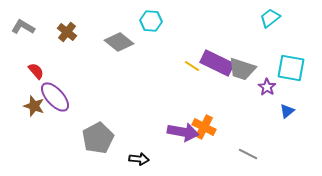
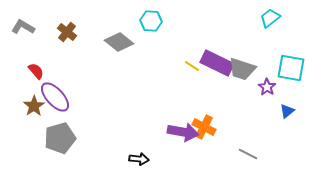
brown star: rotated 20 degrees clockwise
gray pentagon: moved 38 px left; rotated 12 degrees clockwise
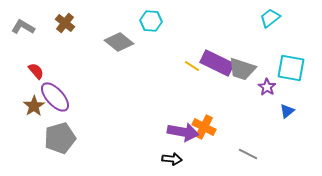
brown cross: moved 2 px left, 9 px up
black arrow: moved 33 px right
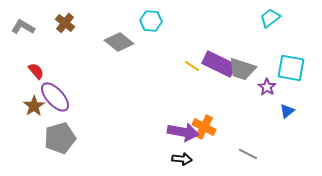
purple rectangle: moved 2 px right, 1 px down
black arrow: moved 10 px right
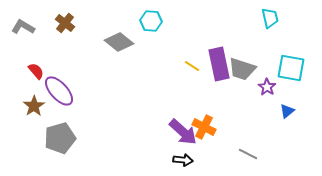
cyan trapezoid: rotated 115 degrees clockwise
purple rectangle: rotated 52 degrees clockwise
purple ellipse: moved 4 px right, 6 px up
purple arrow: rotated 32 degrees clockwise
black arrow: moved 1 px right, 1 px down
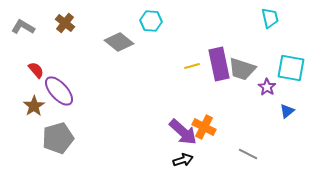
yellow line: rotated 49 degrees counterclockwise
red semicircle: moved 1 px up
gray pentagon: moved 2 px left
black arrow: rotated 24 degrees counterclockwise
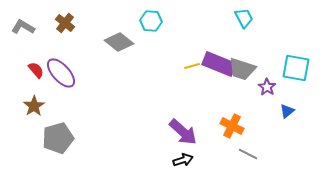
cyan trapezoid: moved 26 px left; rotated 15 degrees counterclockwise
purple rectangle: rotated 56 degrees counterclockwise
cyan square: moved 5 px right
purple ellipse: moved 2 px right, 18 px up
orange cross: moved 28 px right, 1 px up
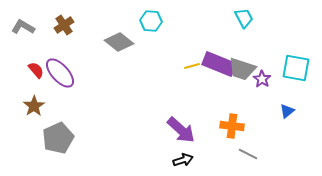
brown cross: moved 1 px left, 2 px down; rotated 18 degrees clockwise
purple ellipse: moved 1 px left
purple star: moved 5 px left, 8 px up
orange cross: rotated 20 degrees counterclockwise
purple arrow: moved 2 px left, 2 px up
gray pentagon: rotated 8 degrees counterclockwise
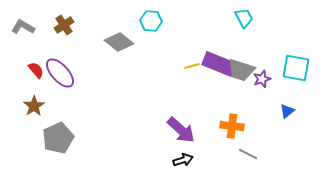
gray trapezoid: moved 1 px left, 1 px down
purple star: rotated 18 degrees clockwise
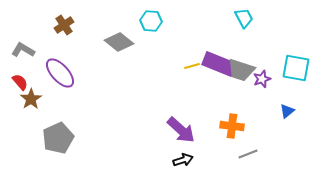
gray L-shape: moved 23 px down
red semicircle: moved 16 px left, 12 px down
brown star: moved 3 px left, 7 px up
gray line: rotated 48 degrees counterclockwise
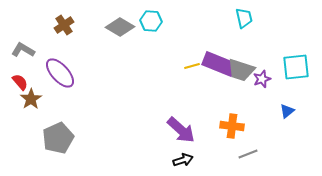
cyan trapezoid: rotated 15 degrees clockwise
gray diamond: moved 1 px right, 15 px up; rotated 8 degrees counterclockwise
cyan square: moved 1 px up; rotated 16 degrees counterclockwise
